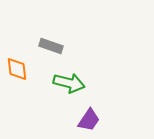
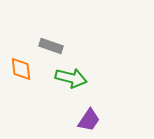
orange diamond: moved 4 px right
green arrow: moved 2 px right, 5 px up
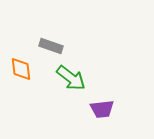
green arrow: rotated 24 degrees clockwise
purple trapezoid: moved 13 px right, 11 px up; rotated 50 degrees clockwise
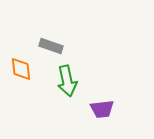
green arrow: moved 4 px left, 3 px down; rotated 40 degrees clockwise
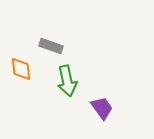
purple trapezoid: moved 1 px up; rotated 120 degrees counterclockwise
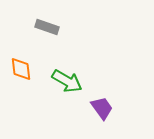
gray rectangle: moved 4 px left, 19 px up
green arrow: rotated 48 degrees counterclockwise
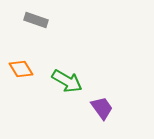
gray rectangle: moved 11 px left, 7 px up
orange diamond: rotated 25 degrees counterclockwise
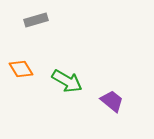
gray rectangle: rotated 35 degrees counterclockwise
purple trapezoid: moved 10 px right, 7 px up; rotated 15 degrees counterclockwise
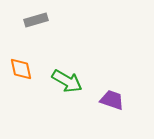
orange diamond: rotated 20 degrees clockwise
purple trapezoid: moved 1 px up; rotated 20 degrees counterclockwise
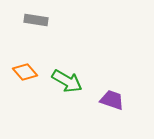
gray rectangle: rotated 25 degrees clockwise
orange diamond: moved 4 px right, 3 px down; rotated 30 degrees counterclockwise
